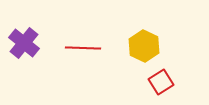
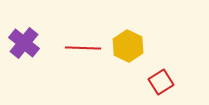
yellow hexagon: moved 16 px left
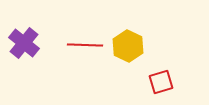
red line: moved 2 px right, 3 px up
red square: rotated 15 degrees clockwise
